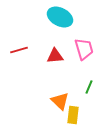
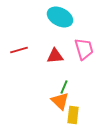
green line: moved 25 px left
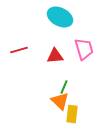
yellow rectangle: moved 1 px left, 1 px up
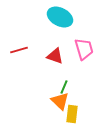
red triangle: rotated 24 degrees clockwise
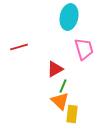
cyan ellipse: moved 9 px right; rotated 75 degrees clockwise
red line: moved 3 px up
red triangle: moved 13 px down; rotated 48 degrees counterclockwise
green line: moved 1 px left, 1 px up
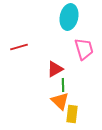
green line: moved 1 px up; rotated 24 degrees counterclockwise
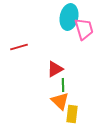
pink trapezoid: moved 20 px up
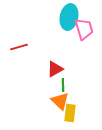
yellow rectangle: moved 2 px left, 1 px up
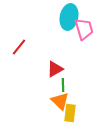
red line: rotated 36 degrees counterclockwise
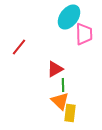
cyan ellipse: rotated 25 degrees clockwise
pink trapezoid: moved 5 px down; rotated 15 degrees clockwise
